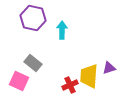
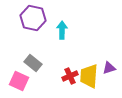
red cross: moved 9 px up
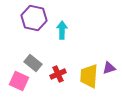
purple hexagon: moved 1 px right
red cross: moved 12 px left, 2 px up
